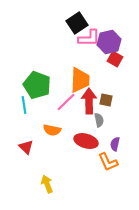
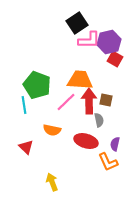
pink L-shape: moved 2 px down
orange trapezoid: rotated 88 degrees counterclockwise
yellow arrow: moved 5 px right, 2 px up
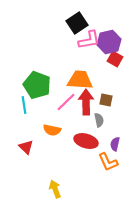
pink L-shape: rotated 10 degrees counterclockwise
red arrow: moved 3 px left, 1 px down
yellow arrow: moved 3 px right, 7 px down
